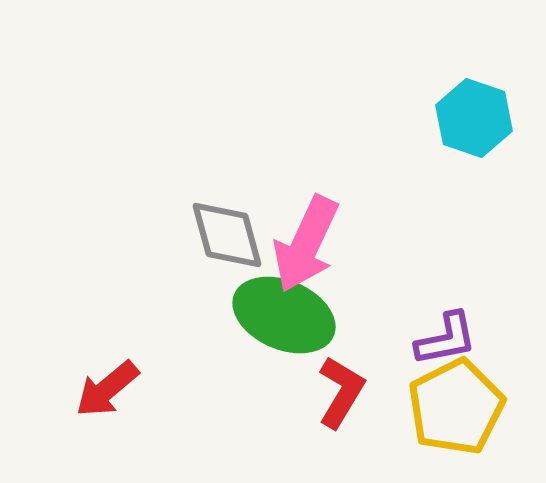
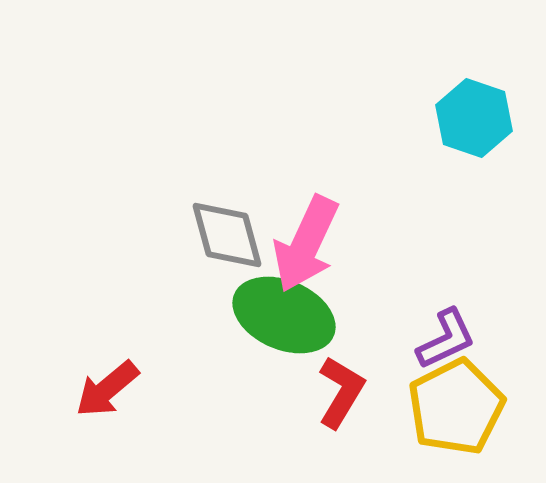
purple L-shape: rotated 14 degrees counterclockwise
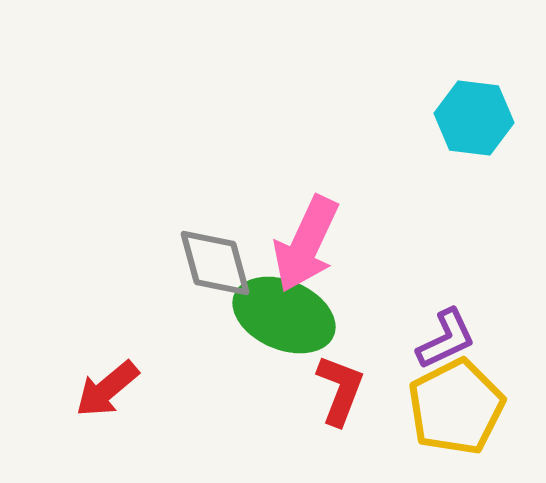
cyan hexagon: rotated 12 degrees counterclockwise
gray diamond: moved 12 px left, 28 px down
red L-shape: moved 1 px left, 2 px up; rotated 10 degrees counterclockwise
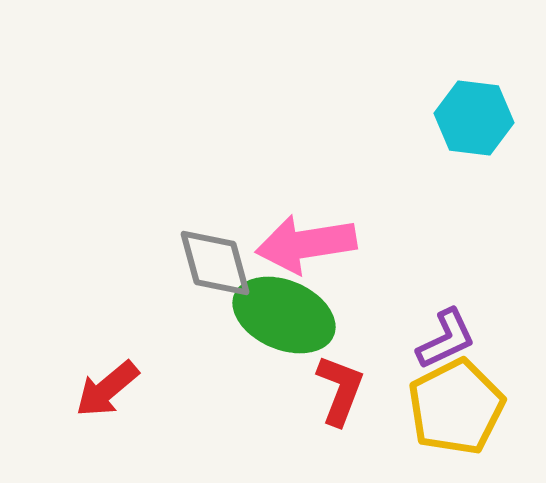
pink arrow: rotated 56 degrees clockwise
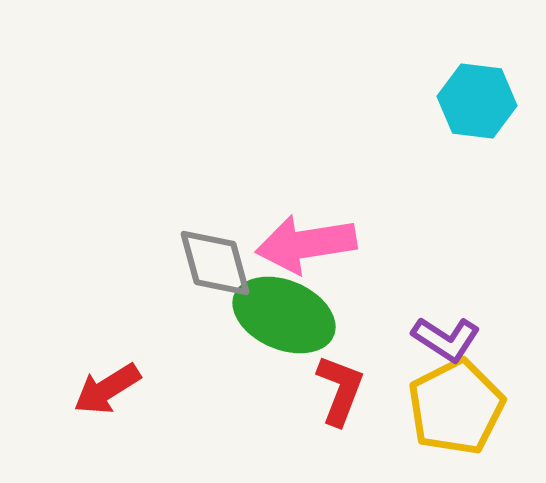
cyan hexagon: moved 3 px right, 17 px up
purple L-shape: rotated 58 degrees clockwise
red arrow: rotated 8 degrees clockwise
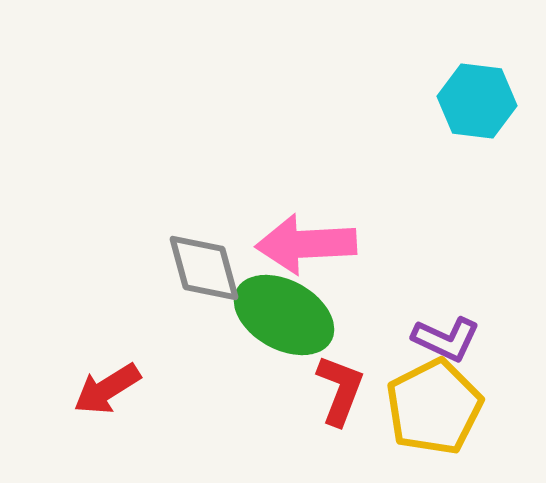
pink arrow: rotated 6 degrees clockwise
gray diamond: moved 11 px left, 5 px down
green ellipse: rotated 6 degrees clockwise
purple L-shape: rotated 8 degrees counterclockwise
yellow pentagon: moved 22 px left
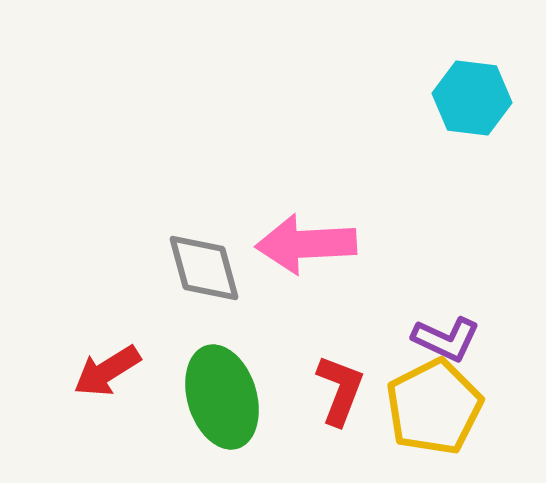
cyan hexagon: moved 5 px left, 3 px up
green ellipse: moved 62 px left, 82 px down; rotated 44 degrees clockwise
red arrow: moved 18 px up
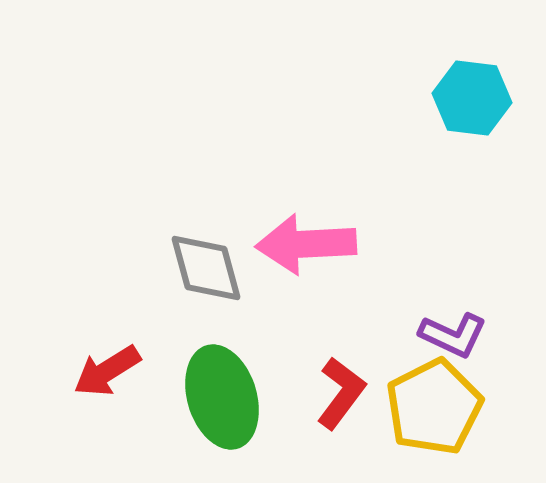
gray diamond: moved 2 px right
purple L-shape: moved 7 px right, 4 px up
red L-shape: moved 1 px right, 3 px down; rotated 16 degrees clockwise
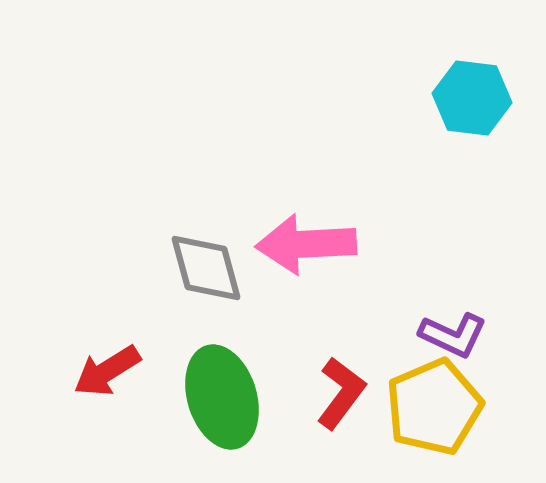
yellow pentagon: rotated 4 degrees clockwise
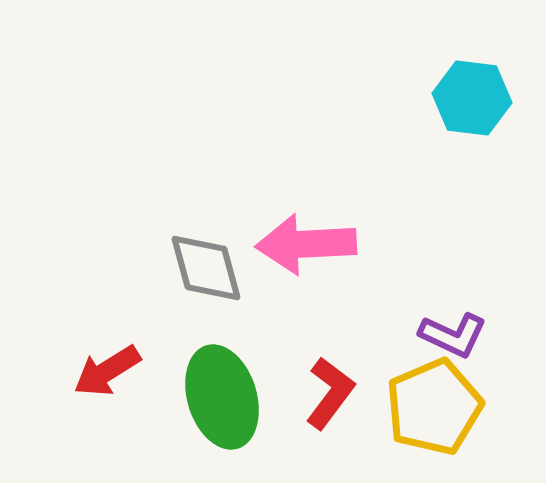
red L-shape: moved 11 px left
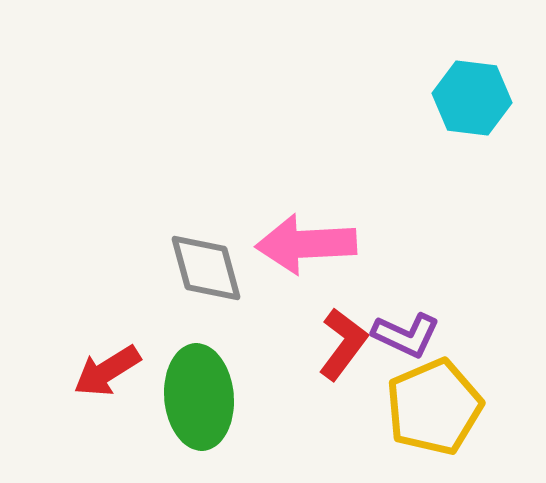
purple L-shape: moved 47 px left
red L-shape: moved 13 px right, 49 px up
green ellipse: moved 23 px left; rotated 12 degrees clockwise
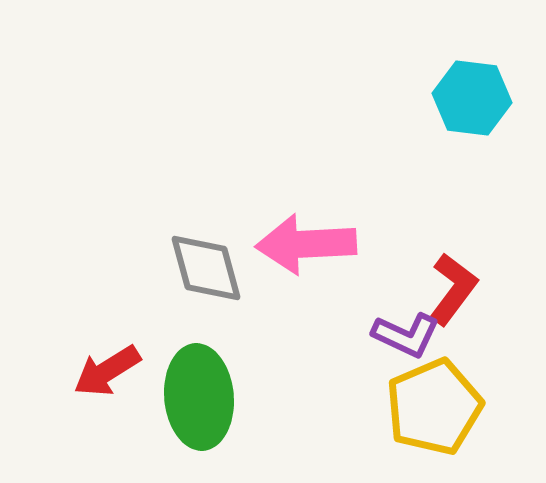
red L-shape: moved 110 px right, 55 px up
